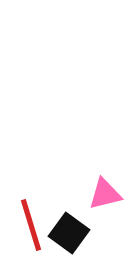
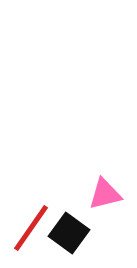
red line: moved 3 px down; rotated 52 degrees clockwise
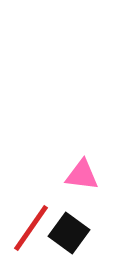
pink triangle: moved 23 px left, 19 px up; rotated 21 degrees clockwise
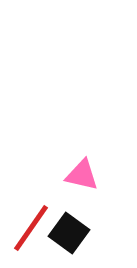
pink triangle: rotated 6 degrees clockwise
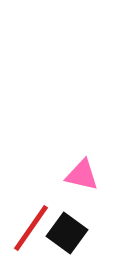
black square: moved 2 px left
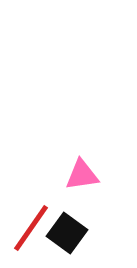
pink triangle: rotated 21 degrees counterclockwise
